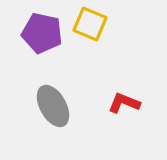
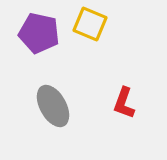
purple pentagon: moved 3 px left
red L-shape: rotated 92 degrees counterclockwise
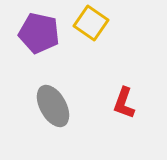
yellow square: moved 1 px right, 1 px up; rotated 12 degrees clockwise
